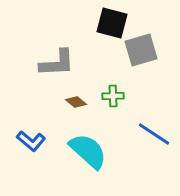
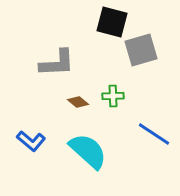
black square: moved 1 px up
brown diamond: moved 2 px right
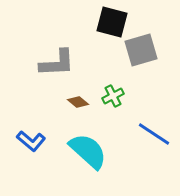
green cross: rotated 25 degrees counterclockwise
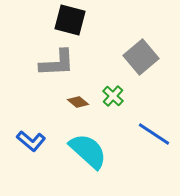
black square: moved 42 px left, 2 px up
gray square: moved 7 px down; rotated 24 degrees counterclockwise
green cross: rotated 20 degrees counterclockwise
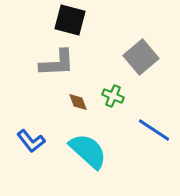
green cross: rotated 20 degrees counterclockwise
brown diamond: rotated 30 degrees clockwise
blue line: moved 4 px up
blue L-shape: rotated 12 degrees clockwise
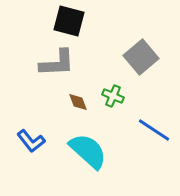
black square: moved 1 px left, 1 px down
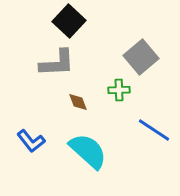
black square: rotated 28 degrees clockwise
green cross: moved 6 px right, 6 px up; rotated 25 degrees counterclockwise
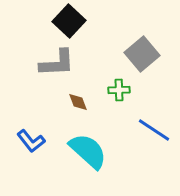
gray square: moved 1 px right, 3 px up
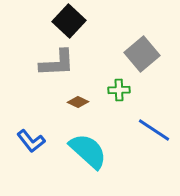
brown diamond: rotated 45 degrees counterclockwise
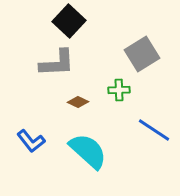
gray square: rotated 8 degrees clockwise
